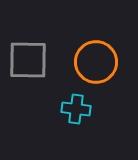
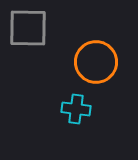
gray square: moved 32 px up
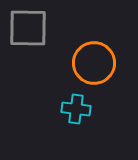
orange circle: moved 2 px left, 1 px down
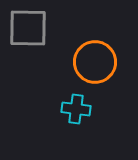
orange circle: moved 1 px right, 1 px up
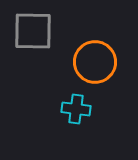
gray square: moved 5 px right, 3 px down
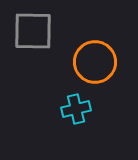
cyan cross: rotated 20 degrees counterclockwise
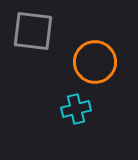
gray square: rotated 6 degrees clockwise
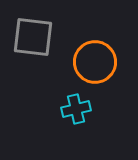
gray square: moved 6 px down
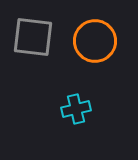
orange circle: moved 21 px up
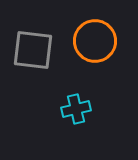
gray square: moved 13 px down
